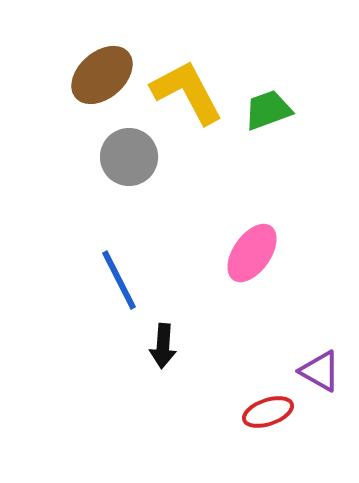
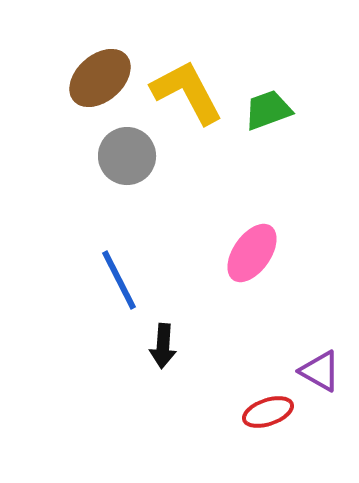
brown ellipse: moved 2 px left, 3 px down
gray circle: moved 2 px left, 1 px up
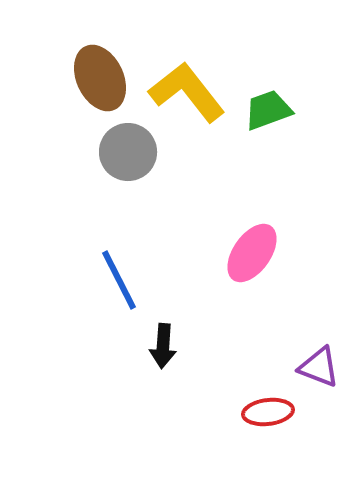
brown ellipse: rotated 74 degrees counterclockwise
yellow L-shape: rotated 10 degrees counterclockwise
gray circle: moved 1 px right, 4 px up
purple triangle: moved 1 px left, 4 px up; rotated 9 degrees counterclockwise
red ellipse: rotated 12 degrees clockwise
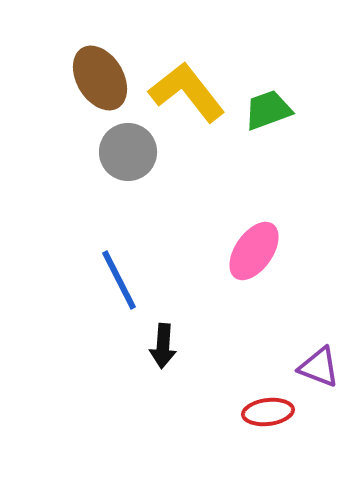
brown ellipse: rotated 6 degrees counterclockwise
pink ellipse: moved 2 px right, 2 px up
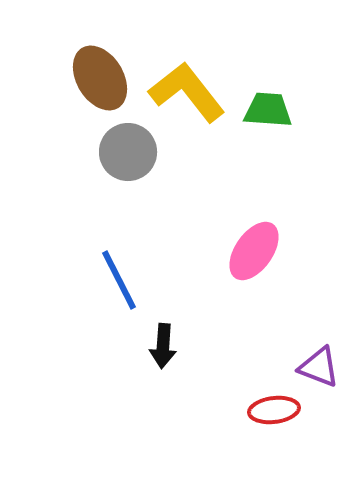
green trapezoid: rotated 24 degrees clockwise
red ellipse: moved 6 px right, 2 px up
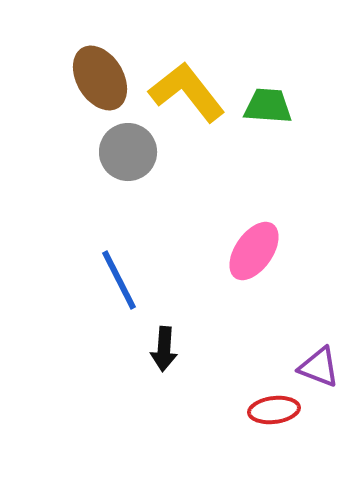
green trapezoid: moved 4 px up
black arrow: moved 1 px right, 3 px down
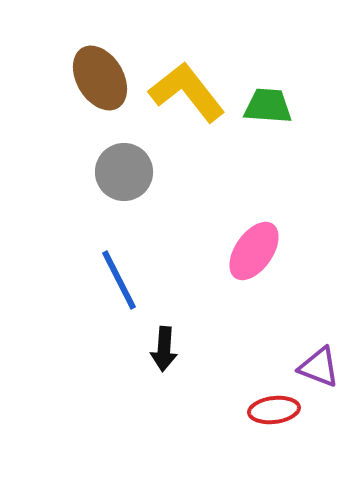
gray circle: moved 4 px left, 20 px down
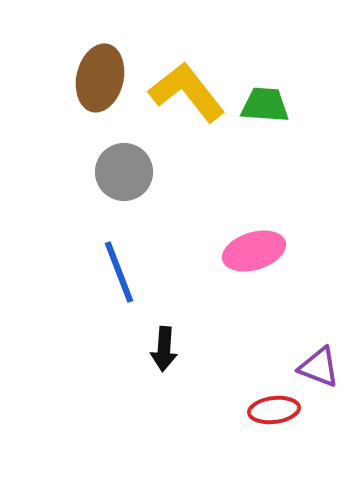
brown ellipse: rotated 44 degrees clockwise
green trapezoid: moved 3 px left, 1 px up
pink ellipse: rotated 38 degrees clockwise
blue line: moved 8 px up; rotated 6 degrees clockwise
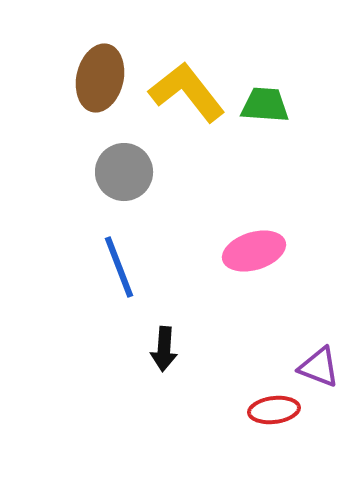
blue line: moved 5 px up
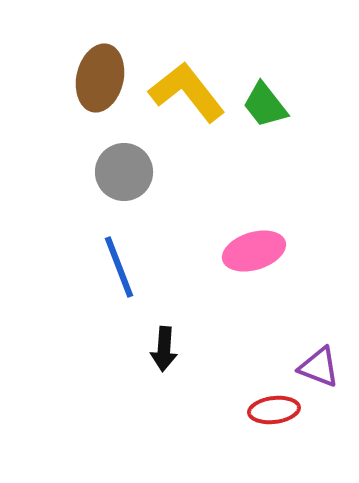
green trapezoid: rotated 132 degrees counterclockwise
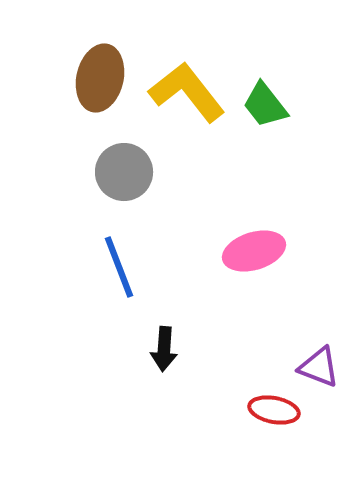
red ellipse: rotated 18 degrees clockwise
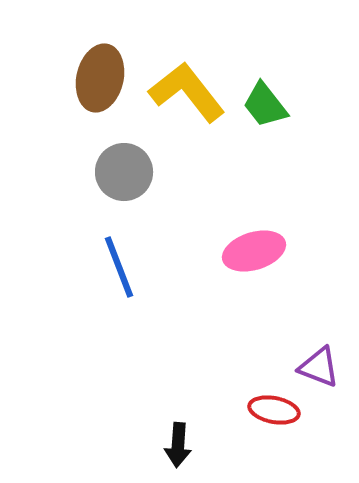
black arrow: moved 14 px right, 96 px down
